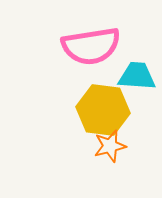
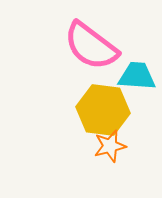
pink semicircle: rotated 46 degrees clockwise
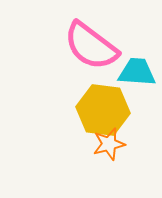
cyan trapezoid: moved 4 px up
orange star: moved 1 px left, 2 px up
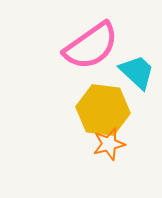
pink semicircle: rotated 72 degrees counterclockwise
cyan trapezoid: rotated 39 degrees clockwise
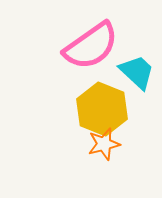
yellow hexagon: moved 1 px left, 1 px up; rotated 15 degrees clockwise
orange star: moved 5 px left
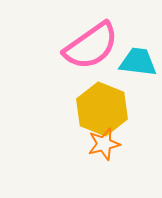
cyan trapezoid: moved 1 px right, 10 px up; rotated 36 degrees counterclockwise
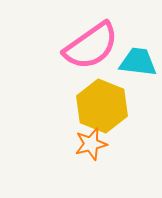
yellow hexagon: moved 3 px up
orange star: moved 13 px left
